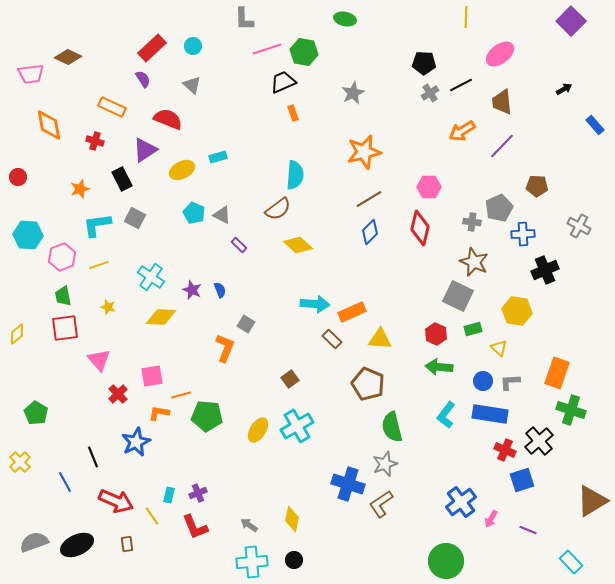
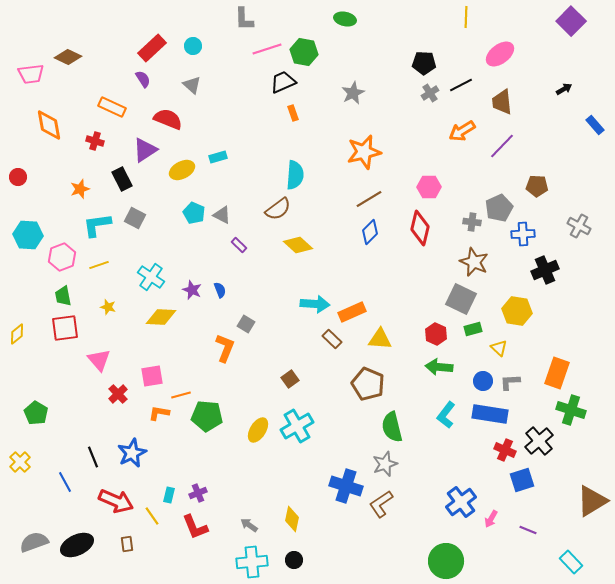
gray square at (458, 296): moved 3 px right, 3 px down
blue star at (136, 442): moved 4 px left, 11 px down
blue cross at (348, 484): moved 2 px left, 2 px down
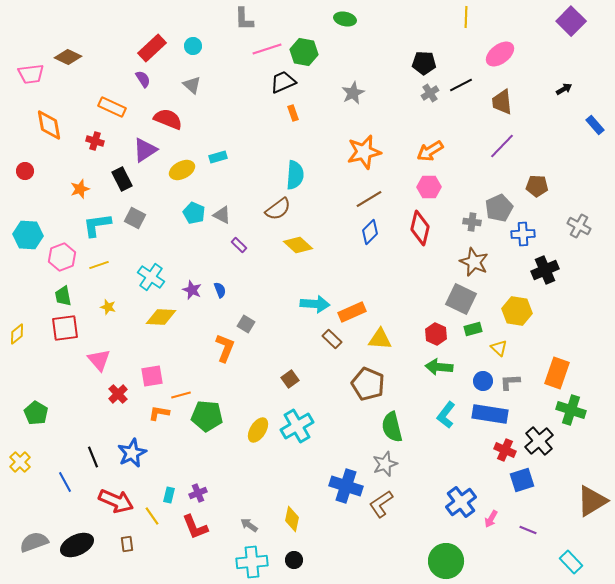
orange arrow at (462, 131): moved 32 px left, 20 px down
red circle at (18, 177): moved 7 px right, 6 px up
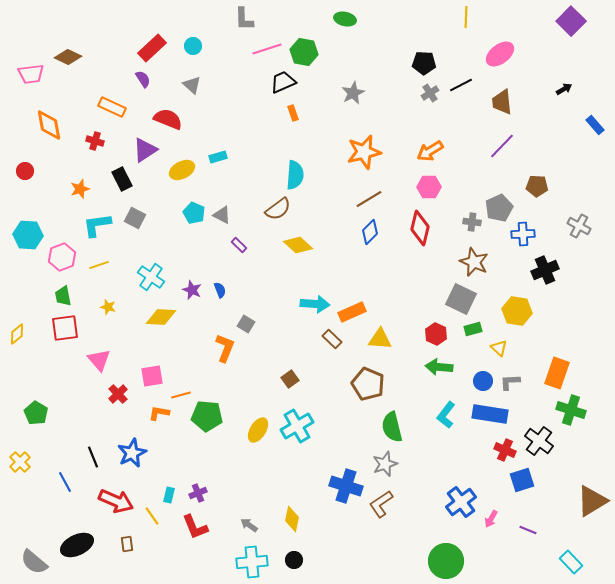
black cross at (539, 441): rotated 12 degrees counterclockwise
gray semicircle at (34, 542): moved 20 px down; rotated 120 degrees counterclockwise
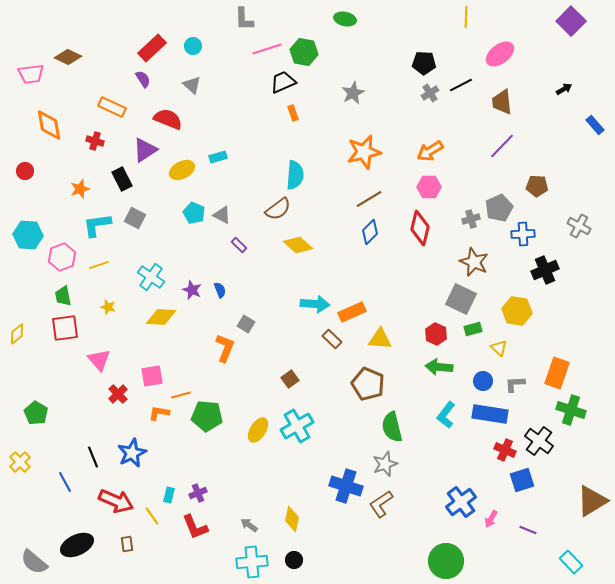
gray cross at (472, 222): moved 1 px left, 3 px up; rotated 24 degrees counterclockwise
gray L-shape at (510, 382): moved 5 px right, 2 px down
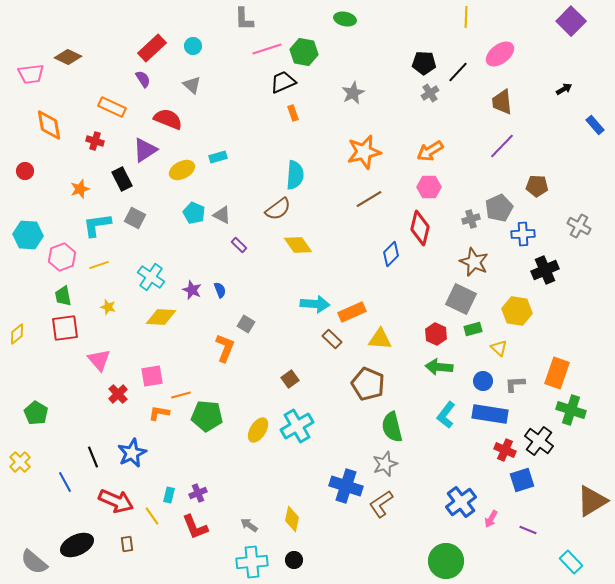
black line at (461, 85): moved 3 px left, 13 px up; rotated 20 degrees counterclockwise
blue diamond at (370, 232): moved 21 px right, 22 px down
yellow diamond at (298, 245): rotated 12 degrees clockwise
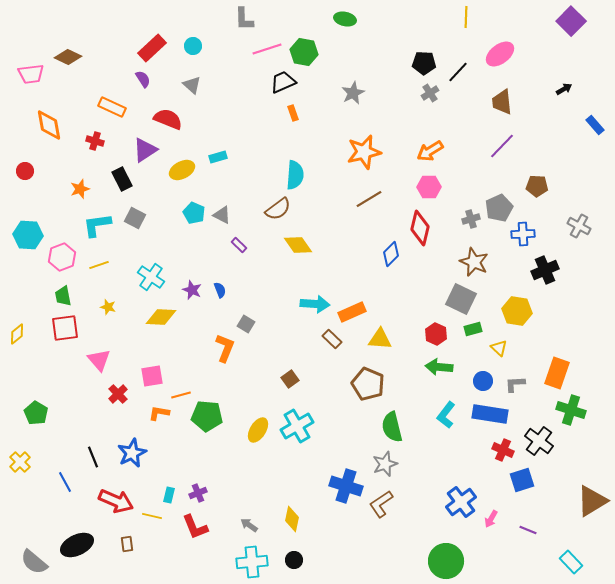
red cross at (505, 450): moved 2 px left
yellow line at (152, 516): rotated 42 degrees counterclockwise
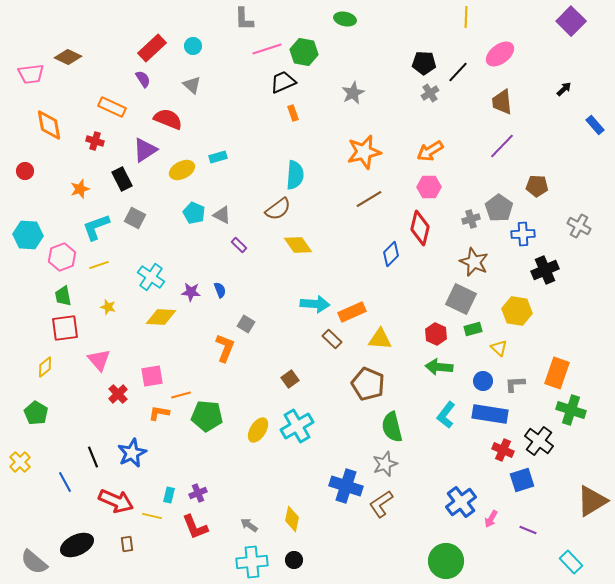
black arrow at (564, 89): rotated 14 degrees counterclockwise
gray pentagon at (499, 208): rotated 12 degrees counterclockwise
cyan L-shape at (97, 225): moved 1 px left, 2 px down; rotated 12 degrees counterclockwise
purple star at (192, 290): moved 1 px left, 2 px down; rotated 18 degrees counterclockwise
yellow diamond at (17, 334): moved 28 px right, 33 px down
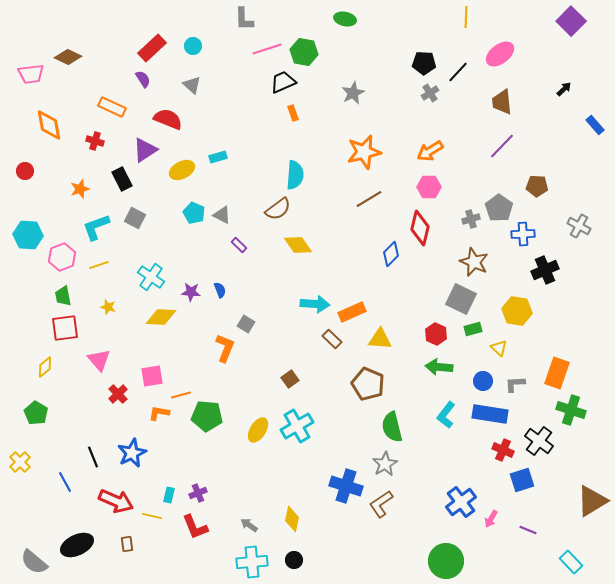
gray star at (385, 464): rotated 10 degrees counterclockwise
